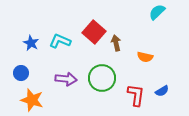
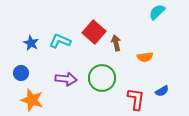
orange semicircle: rotated 21 degrees counterclockwise
red L-shape: moved 4 px down
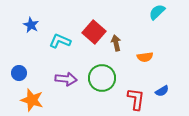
blue star: moved 18 px up
blue circle: moved 2 px left
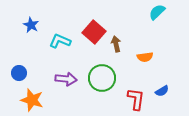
brown arrow: moved 1 px down
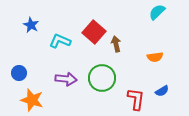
orange semicircle: moved 10 px right
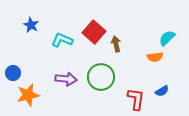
cyan semicircle: moved 10 px right, 26 px down
cyan L-shape: moved 2 px right, 1 px up
blue circle: moved 6 px left
green circle: moved 1 px left, 1 px up
orange star: moved 4 px left, 5 px up; rotated 30 degrees counterclockwise
